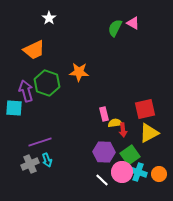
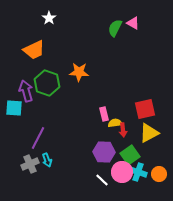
purple line: moved 2 px left, 4 px up; rotated 45 degrees counterclockwise
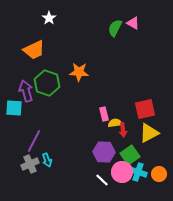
purple line: moved 4 px left, 3 px down
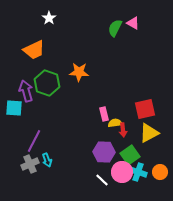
orange circle: moved 1 px right, 2 px up
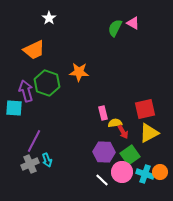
pink rectangle: moved 1 px left, 1 px up
red arrow: moved 2 px down; rotated 24 degrees counterclockwise
cyan cross: moved 7 px right, 2 px down
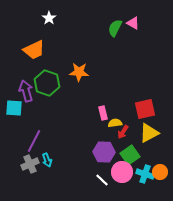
red arrow: rotated 64 degrees clockwise
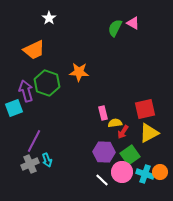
cyan square: rotated 24 degrees counterclockwise
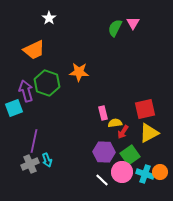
pink triangle: rotated 32 degrees clockwise
purple line: rotated 15 degrees counterclockwise
